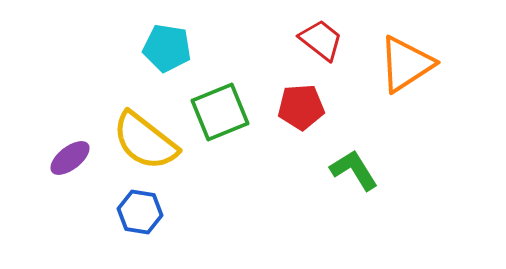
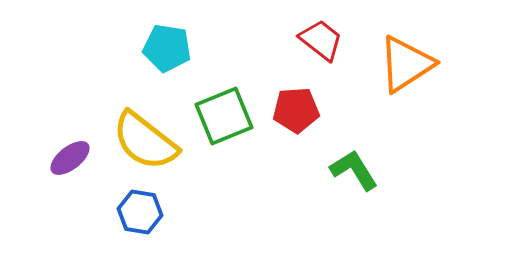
red pentagon: moved 5 px left, 3 px down
green square: moved 4 px right, 4 px down
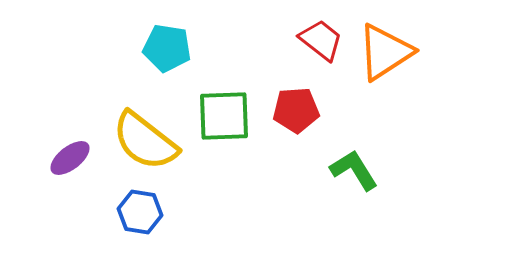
orange triangle: moved 21 px left, 12 px up
green square: rotated 20 degrees clockwise
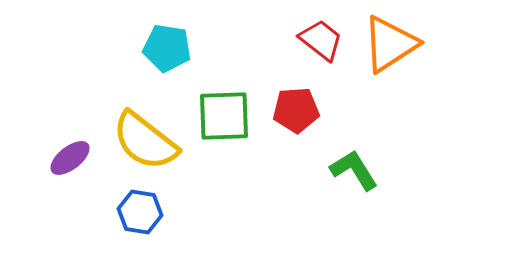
orange triangle: moved 5 px right, 8 px up
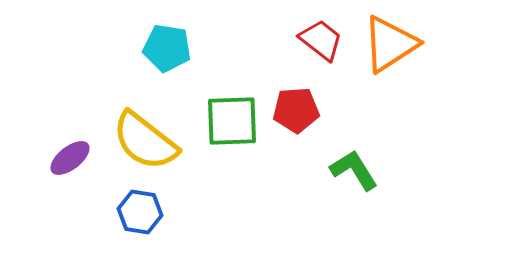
green square: moved 8 px right, 5 px down
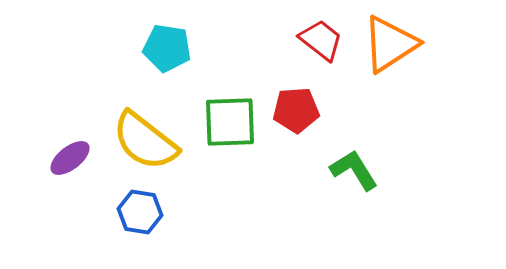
green square: moved 2 px left, 1 px down
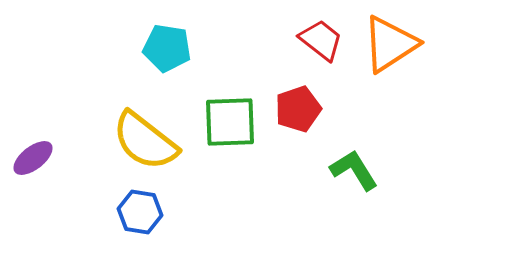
red pentagon: moved 2 px right, 1 px up; rotated 15 degrees counterclockwise
purple ellipse: moved 37 px left
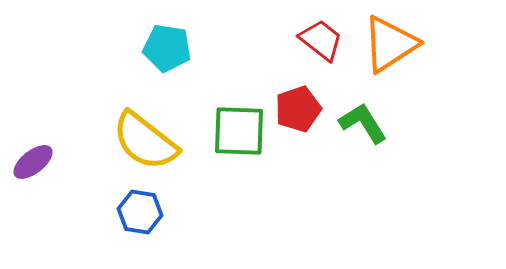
green square: moved 9 px right, 9 px down; rotated 4 degrees clockwise
purple ellipse: moved 4 px down
green L-shape: moved 9 px right, 47 px up
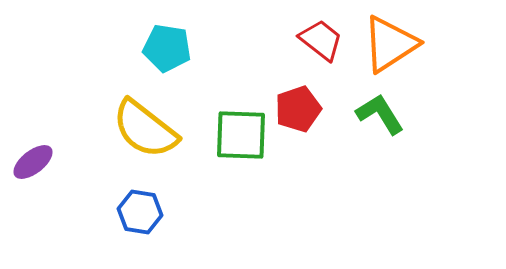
green L-shape: moved 17 px right, 9 px up
green square: moved 2 px right, 4 px down
yellow semicircle: moved 12 px up
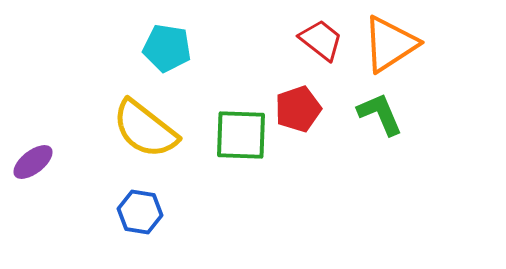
green L-shape: rotated 9 degrees clockwise
